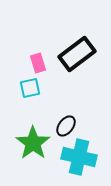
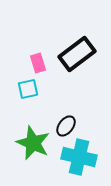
cyan square: moved 2 px left, 1 px down
green star: rotated 12 degrees counterclockwise
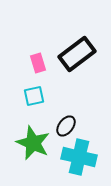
cyan square: moved 6 px right, 7 px down
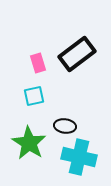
black ellipse: moved 1 px left; rotated 60 degrees clockwise
green star: moved 4 px left; rotated 8 degrees clockwise
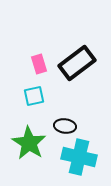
black rectangle: moved 9 px down
pink rectangle: moved 1 px right, 1 px down
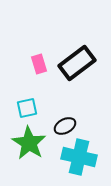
cyan square: moved 7 px left, 12 px down
black ellipse: rotated 35 degrees counterclockwise
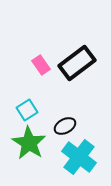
pink rectangle: moved 2 px right, 1 px down; rotated 18 degrees counterclockwise
cyan square: moved 2 px down; rotated 20 degrees counterclockwise
cyan cross: rotated 24 degrees clockwise
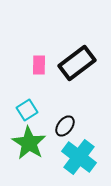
pink rectangle: moved 2 px left; rotated 36 degrees clockwise
black ellipse: rotated 25 degrees counterclockwise
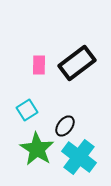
green star: moved 8 px right, 6 px down
